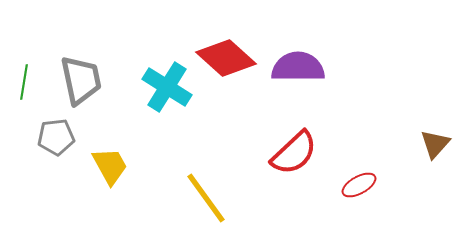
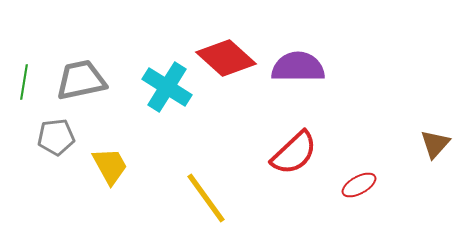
gray trapezoid: rotated 90 degrees counterclockwise
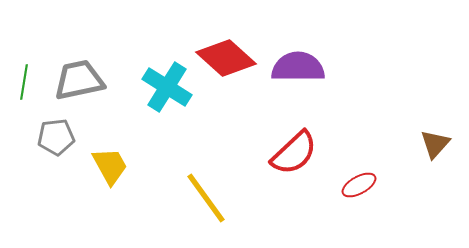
gray trapezoid: moved 2 px left
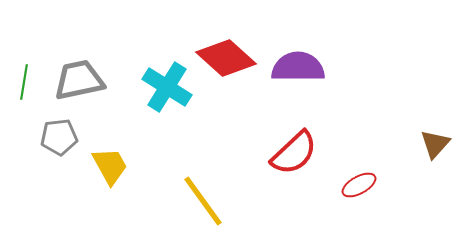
gray pentagon: moved 3 px right
yellow line: moved 3 px left, 3 px down
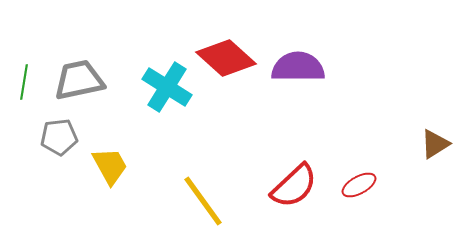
brown triangle: rotated 16 degrees clockwise
red semicircle: moved 33 px down
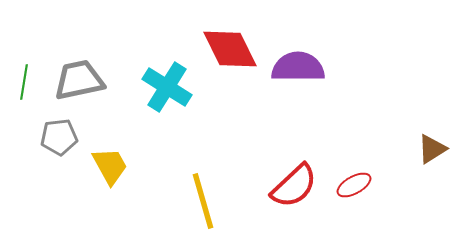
red diamond: moved 4 px right, 9 px up; rotated 22 degrees clockwise
brown triangle: moved 3 px left, 5 px down
red ellipse: moved 5 px left
yellow line: rotated 20 degrees clockwise
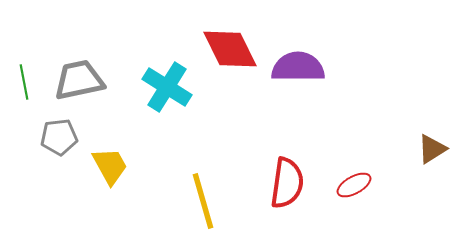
green line: rotated 20 degrees counterclockwise
red semicircle: moved 7 px left, 3 px up; rotated 39 degrees counterclockwise
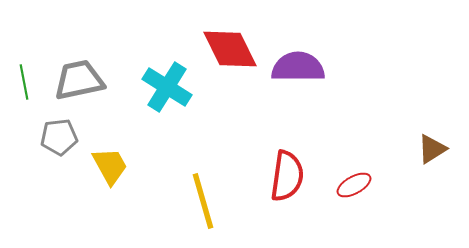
red semicircle: moved 7 px up
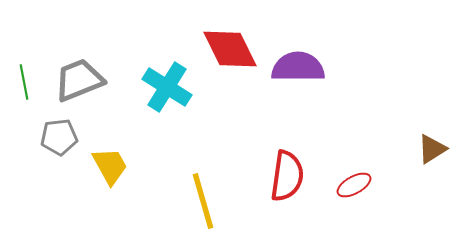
gray trapezoid: rotated 10 degrees counterclockwise
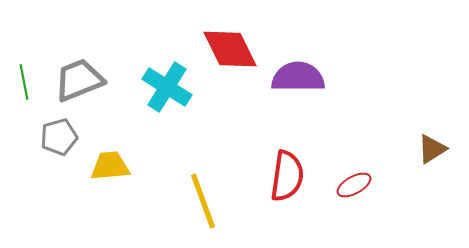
purple semicircle: moved 10 px down
gray pentagon: rotated 9 degrees counterclockwise
yellow trapezoid: rotated 66 degrees counterclockwise
yellow line: rotated 4 degrees counterclockwise
